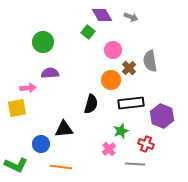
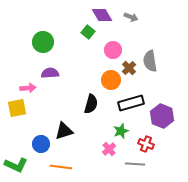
black rectangle: rotated 10 degrees counterclockwise
black triangle: moved 2 px down; rotated 12 degrees counterclockwise
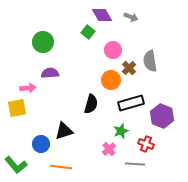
green L-shape: rotated 25 degrees clockwise
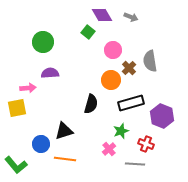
orange line: moved 4 px right, 8 px up
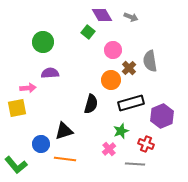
purple hexagon: rotated 15 degrees clockwise
